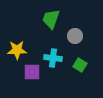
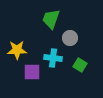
gray circle: moved 5 px left, 2 px down
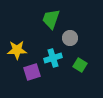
cyan cross: rotated 24 degrees counterclockwise
purple square: rotated 18 degrees counterclockwise
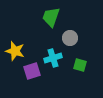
green trapezoid: moved 2 px up
yellow star: moved 2 px left, 1 px down; rotated 18 degrees clockwise
green square: rotated 16 degrees counterclockwise
purple square: moved 1 px up
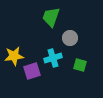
yellow star: moved 1 px left, 5 px down; rotated 24 degrees counterclockwise
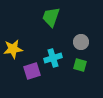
gray circle: moved 11 px right, 4 px down
yellow star: moved 1 px left, 7 px up
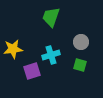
cyan cross: moved 2 px left, 3 px up
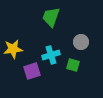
green square: moved 7 px left
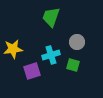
gray circle: moved 4 px left
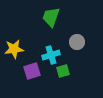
yellow star: moved 1 px right
green square: moved 10 px left, 6 px down; rotated 32 degrees counterclockwise
